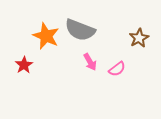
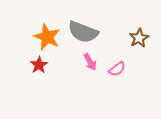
gray semicircle: moved 3 px right, 2 px down
orange star: moved 1 px right, 1 px down
red star: moved 15 px right
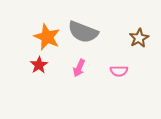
pink arrow: moved 11 px left, 6 px down; rotated 54 degrees clockwise
pink semicircle: moved 2 px right, 2 px down; rotated 36 degrees clockwise
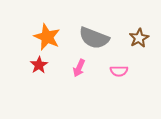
gray semicircle: moved 11 px right, 6 px down
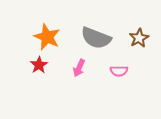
gray semicircle: moved 2 px right
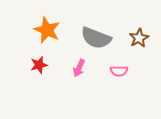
orange star: moved 7 px up
red star: rotated 18 degrees clockwise
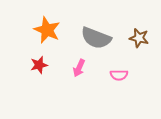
brown star: rotated 30 degrees counterclockwise
pink semicircle: moved 4 px down
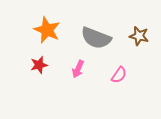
brown star: moved 2 px up
pink arrow: moved 1 px left, 1 px down
pink semicircle: rotated 54 degrees counterclockwise
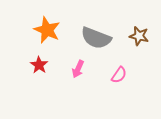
red star: rotated 24 degrees counterclockwise
